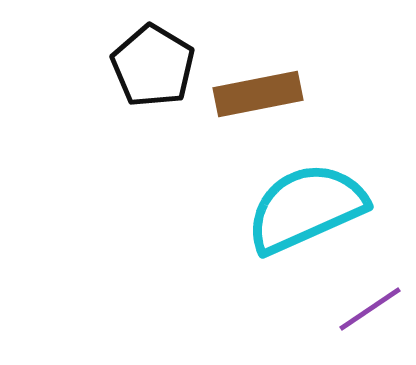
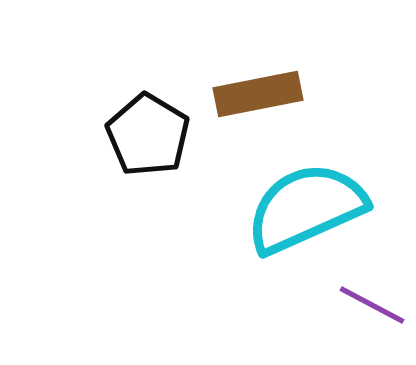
black pentagon: moved 5 px left, 69 px down
purple line: moved 2 px right, 4 px up; rotated 62 degrees clockwise
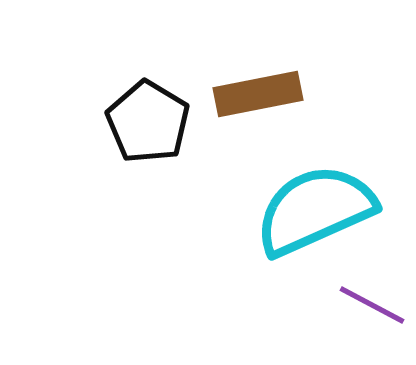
black pentagon: moved 13 px up
cyan semicircle: moved 9 px right, 2 px down
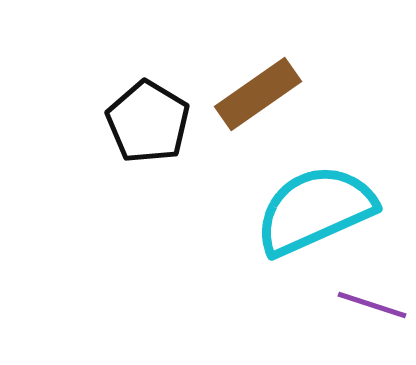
brown rectangle: rotated 24 degrees counterclockwise
purple line: rotated 10 degrees counterclockwise
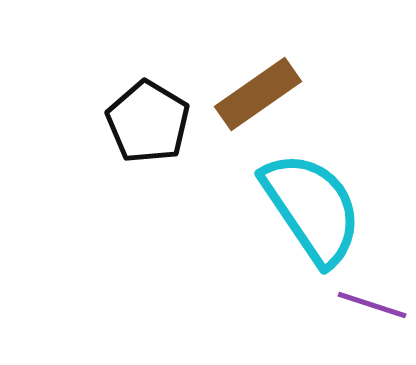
cyan semicircle: moved 3 px left, 2 px up; rotated 80 degrees clockwise
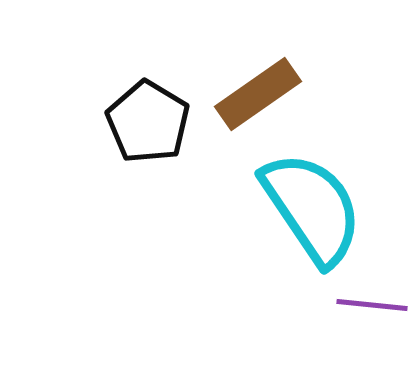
purple line: rotated 12 degrees counterclockwise
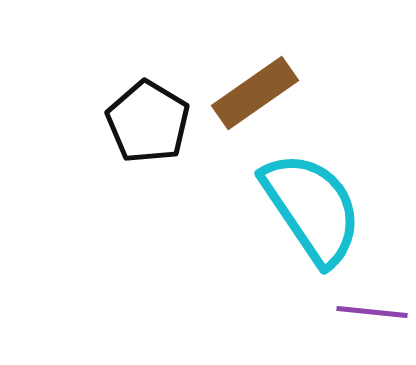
brown rectangle: moved 3 px left, 1 px up
purple line: moved 7 px down
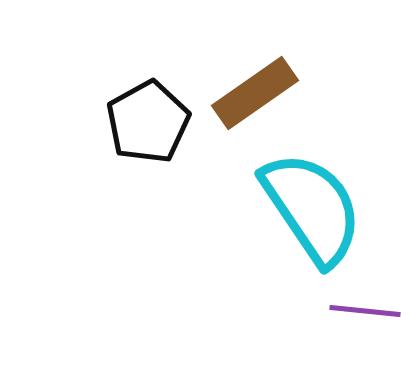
black pentagon: rotated 12 degrees clockwise
purple line: moved 7 px left, 1 px up
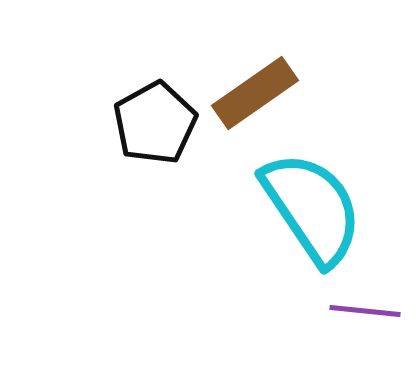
black pentagon: moved 7 px right, 1 px down
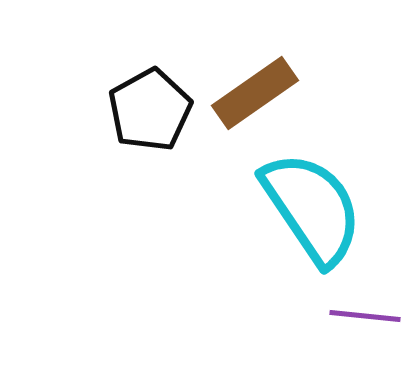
black pentagon: moved 5 px left, 13 px up
purple line: moved 5 px down
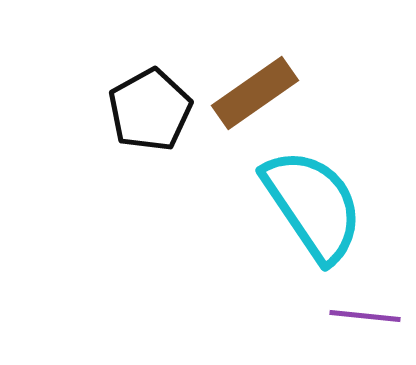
cyan semicircle: moved 1 px right, 3 px up
